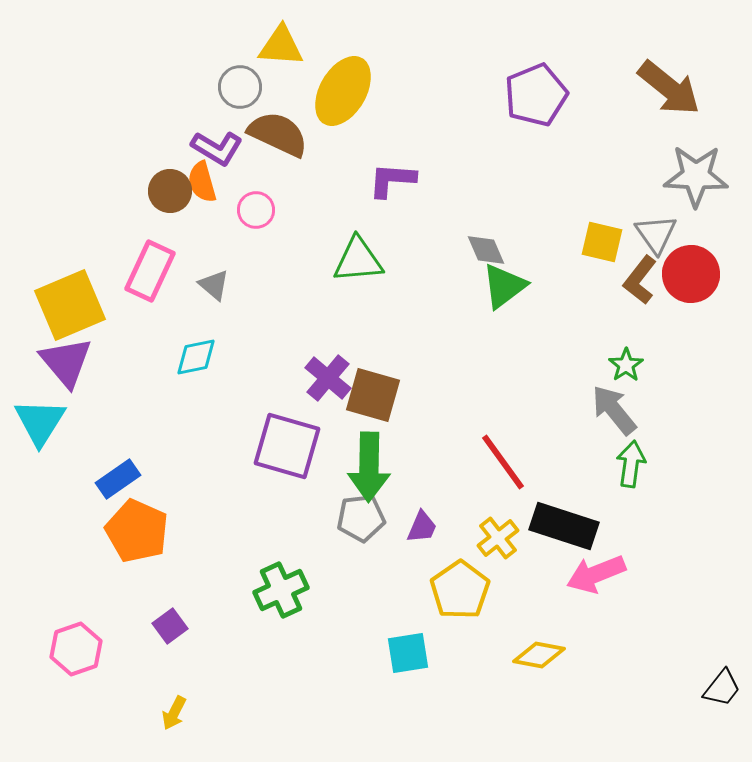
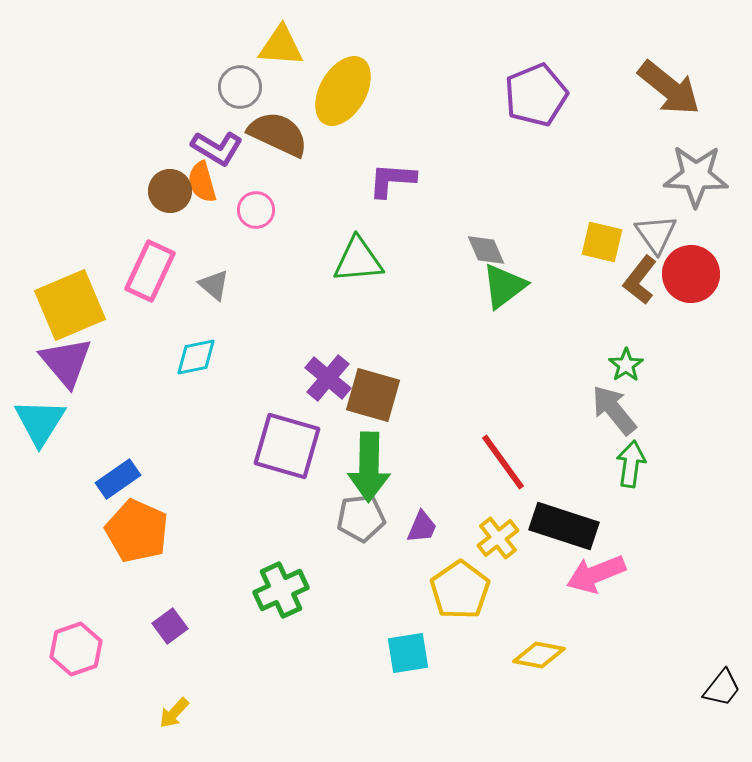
yellow arrow at (174, 713): rotated 16 degrees clockwise
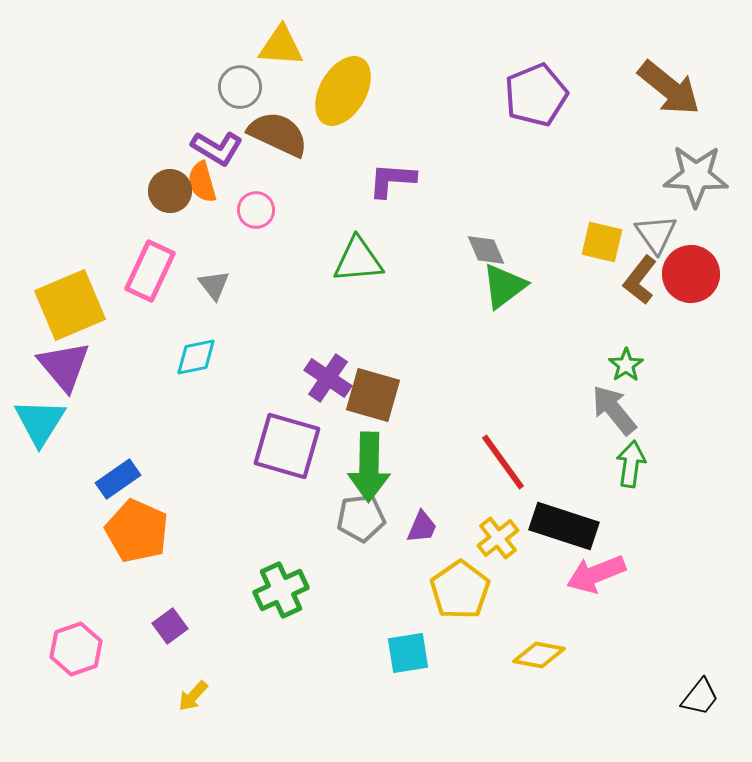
gray triangle at (214, 285): rotated 12 degrees clockwise
purple triangle at (66, 362): moved 2 px left, 4 px down
purple cross at (328, 378): rotated 6 degrees counterclockwise
black trapezoid at (722, 688): moved 22 px left, 9 px down
yellow arrow at (174, 713): moved 19 px right, 17 px up
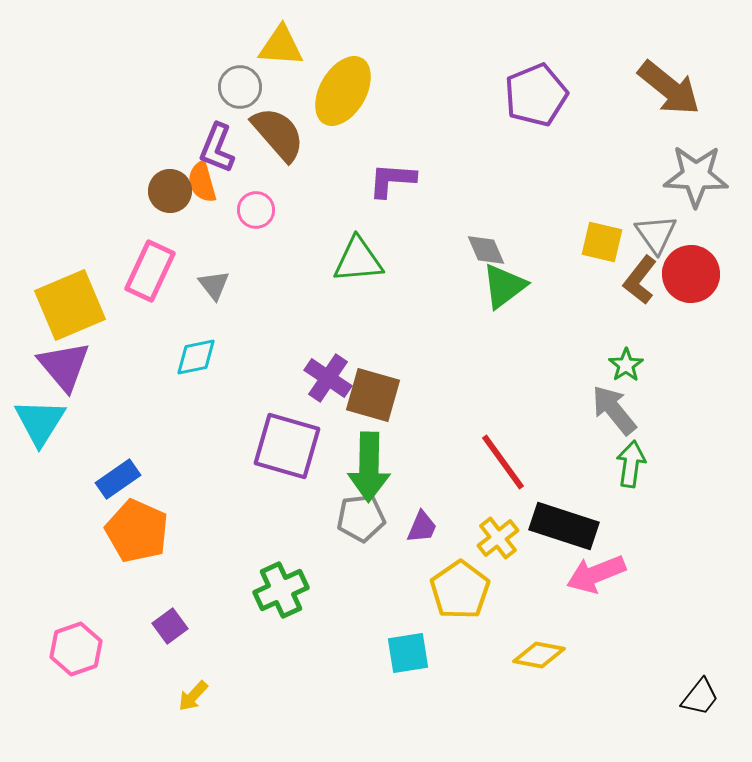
brown semicircle at (278, 134): rotated 24 degrees clockwise
purple L-shape at (217, 148): rotated 81 degrees clockwise
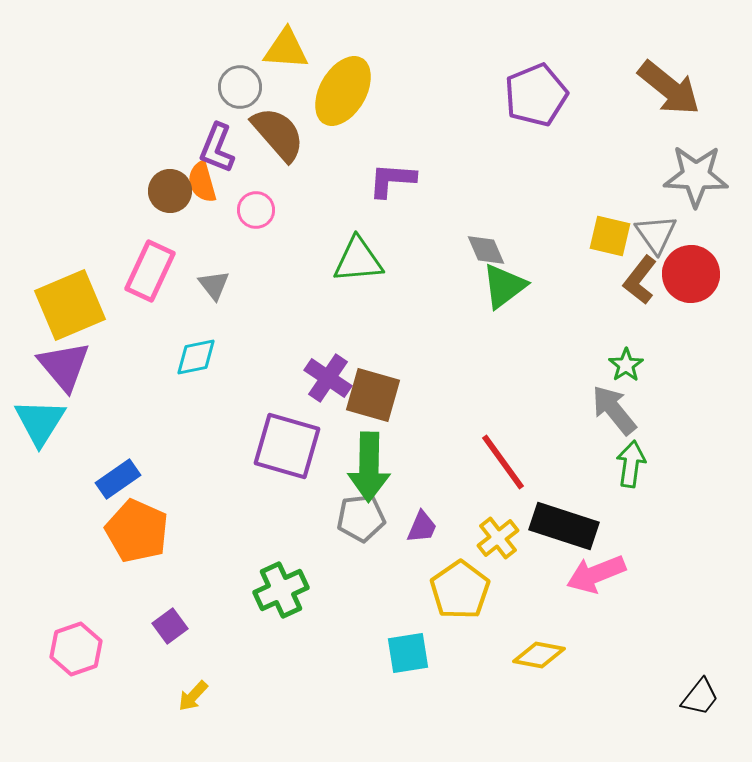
yellow triangle at (281, 46): moved 5 px right, 3 px down
yellow square at (602, 242): moved 8 px right, 6 px up
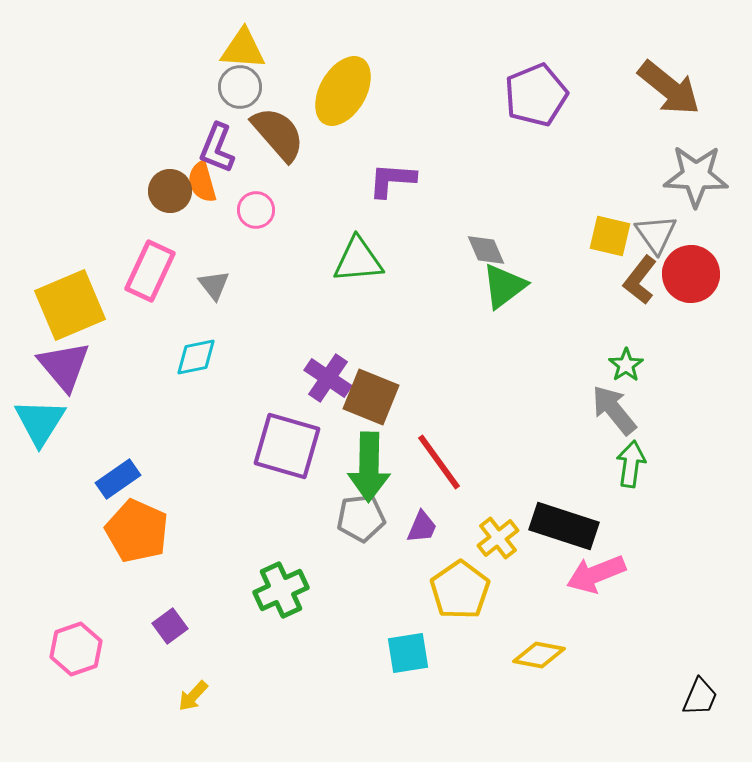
yellow triangle at (286, 49): moved 43 px left
brown square at (373, 395): moved 2 px left, 2 px down; rotated 6 degrees clockwise
red line at (503, 462): moved 64 px left
black trapezoid at (700, 697): rotated 15 degrees counterclockwise
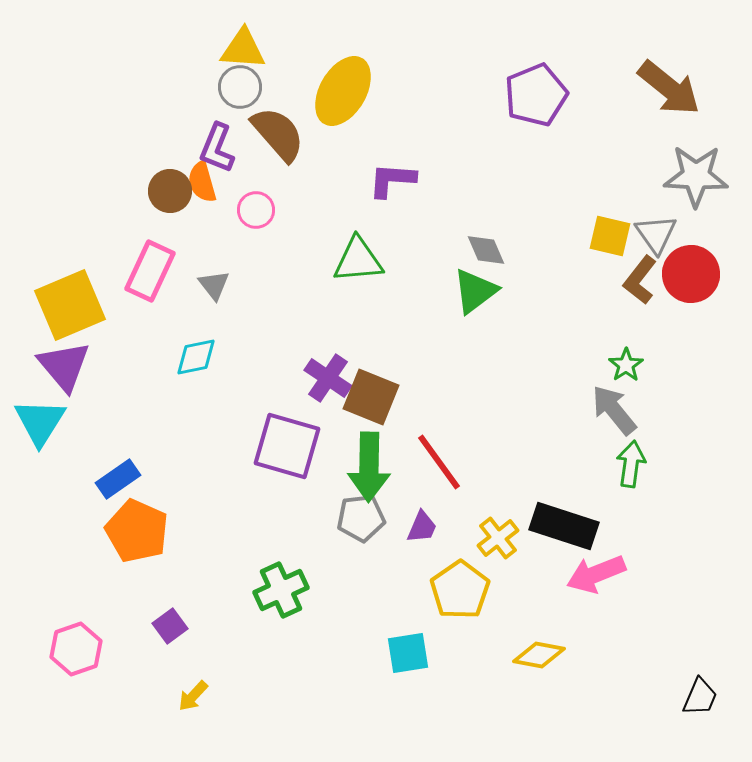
green triangle at (504, 286): moved 29 px left, 5 px down
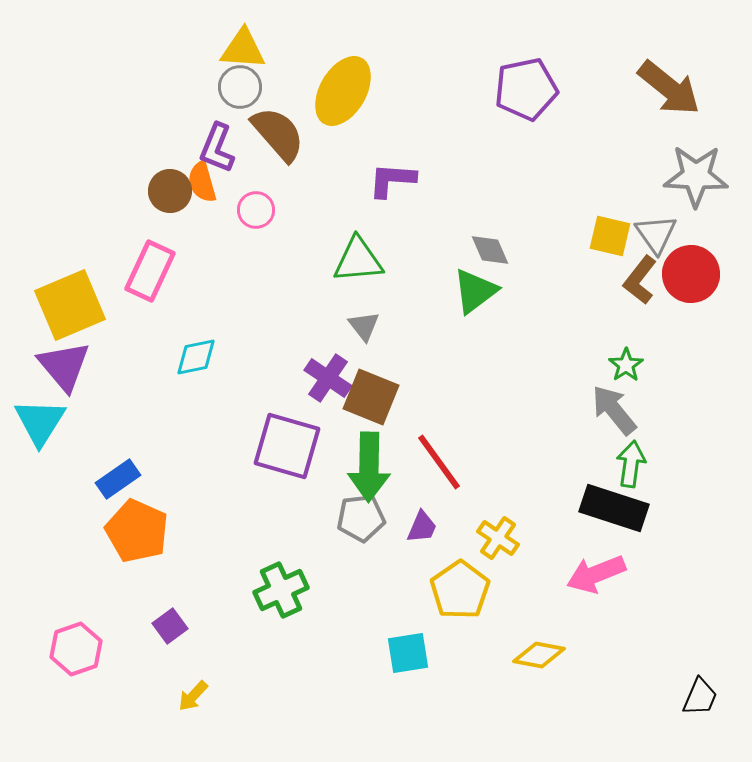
purple pentagon at (536, 95): moved 10 px left, 6 px up; rotated 10 degrees clockwise
gray diamond at (486, 250): moved 4 px right
gray triangle at (214, 285): moved 150 px right, 41 px down
black rectangle at (564, 526): moved 50 px right, 18 px up
yellow cross at (498, 538): rotated 18 degrees counterclockwise
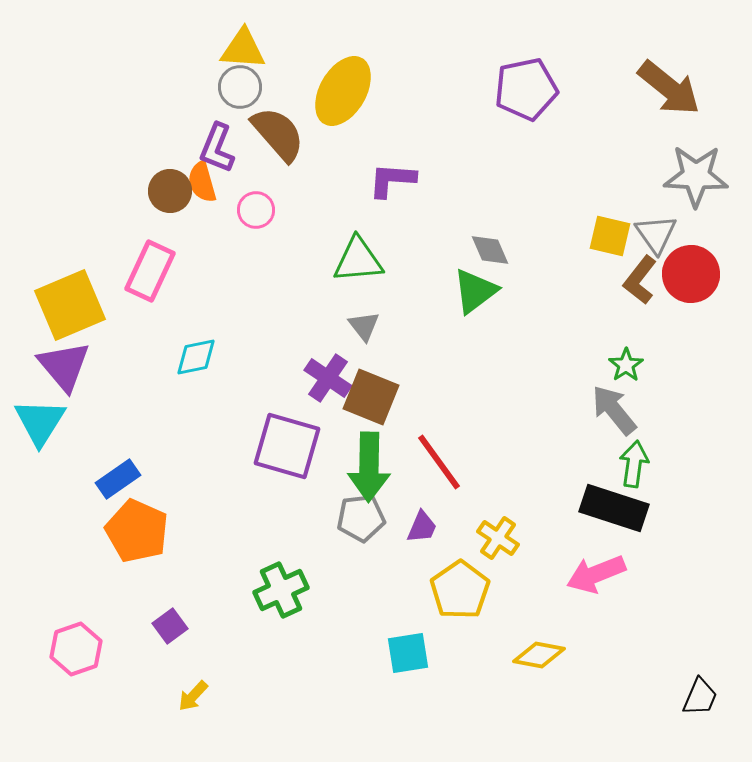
green arrow at (631, 464): moved 3 px right
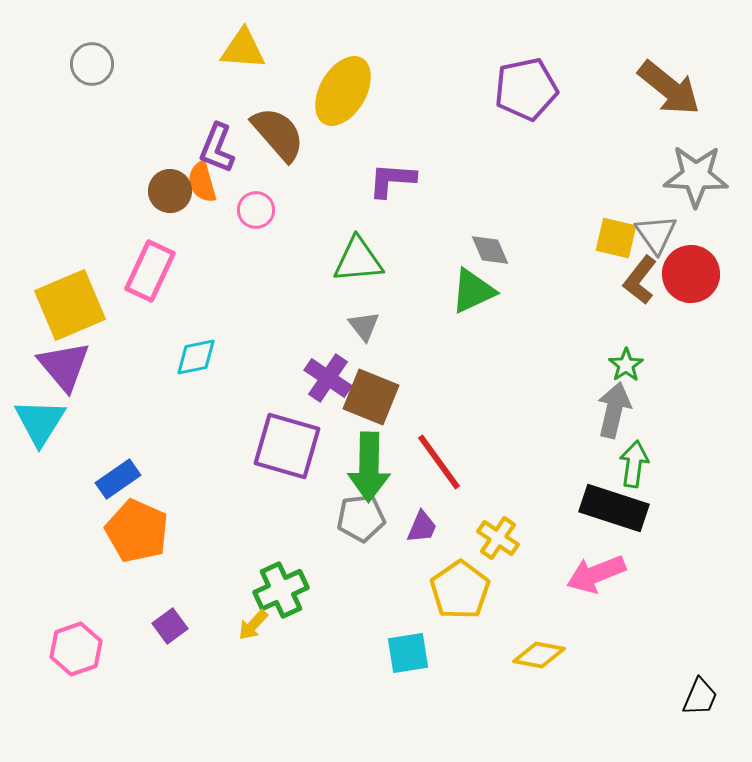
gray circle at (240, 87): moved 148 px left, 23 px up
yellow square at (610, 236): moved 6 px right, 2 px down
green triangle at (475, 291): moved 2 px left; rotated 12 degrees clockwise
gray arrow at (614, 410): rotated 52 degrees clockwise
yellow arrow at (193, 696): moved 60 px right, 71 px up
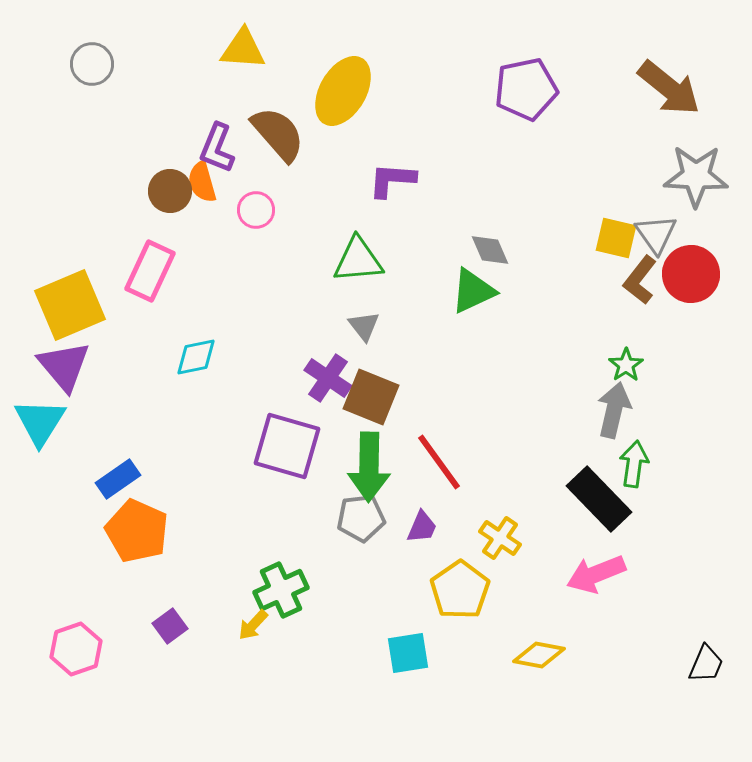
black rectangle at (614, 508): moved 15 px left, 9 px up; rotated 28 degrees clockwise
yellow cross at (498, 538): moved 2 px right
black trapezoid at (700, 697): moved 6 px right, 33 px up
